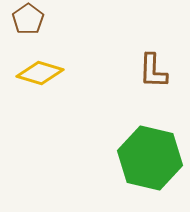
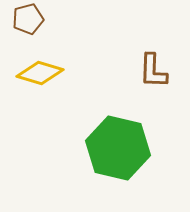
brown pentagon: rotated 20 degrees clockwise
green hexagon: moved 32 px left, 10 px up
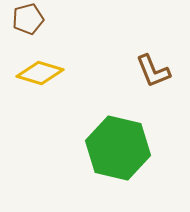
brown L-shape: rotated 24 degrees counterclockwise
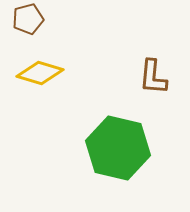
brown L-shape: moved 6 px down; rotated 27 degrees clockwise
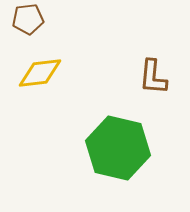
brown pentagon: rotated 8 degrees clockwise
yellow diamond: rotated 24 degrees counterclockwise
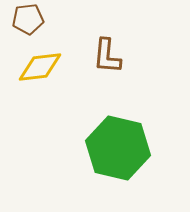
yellow diamond: moved 6 px up
brown L-shape: moved 46 px left, 21 px up
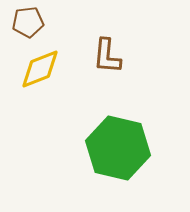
brown pentagon: moved 3 px down
yellow diamond: moved 2 px down; rotated 15 degrees counterclockwise
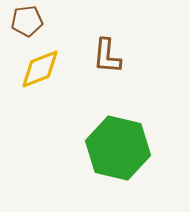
brown pentagon: moved 1 px left, 1 px up
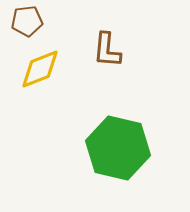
brown L-shape: moved 6 px up
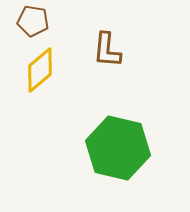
brown pentagon: moved 6 px right; rotated 16 degrees clockwise
yellow diamond: moved 1 px down; rotated 18 degrees counterclockwise
